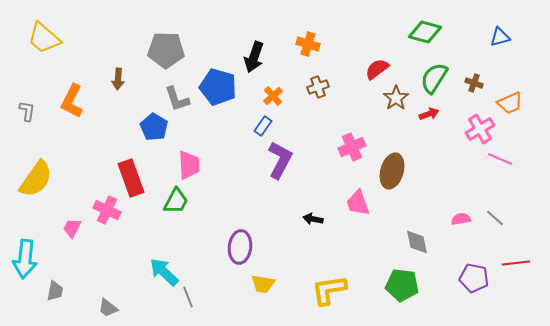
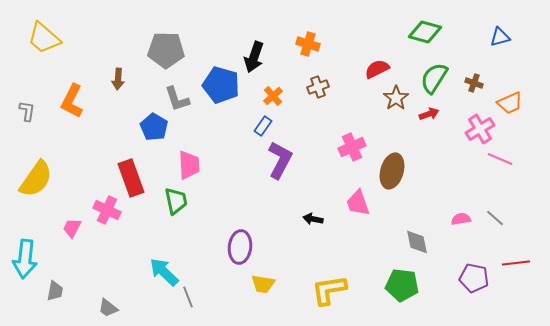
red semicircle at (377, 69): rotated 10 degrees clockwise
blue pentagon at (218, 87): moved 3 px right, 2 px up
green trapezoid at (176, 201): rotated 40 degrees counterclockwise
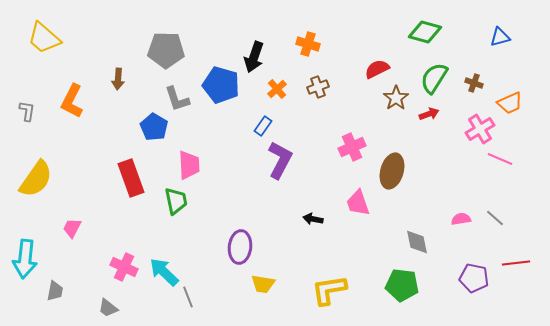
orange cross at (273, 96): moved 4 px right, 7 px up
pink cross at (107, 210): moved 17 px right, 57 px down
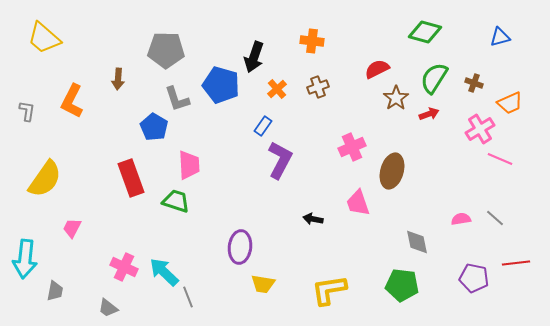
orange cross at (308, 44): moved 4 px right, 3 px up; rotated 10 degrees counterclockwise
yellow semicircle at (36, 179): moved 9 px right
green trapezoid at (176, 201): rotated 60 degrees counterclockwise
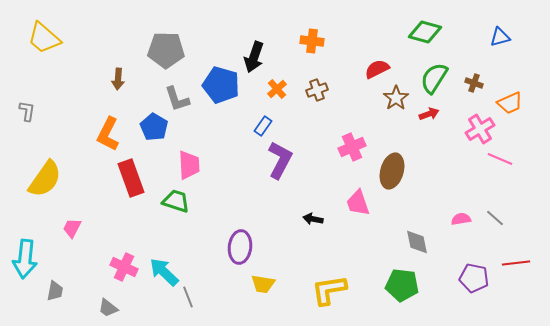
brown cross at (318, 87): moved 1 px left, 3 px down
orange L-shape at (72, 101): moved 36 px right, 33 px down
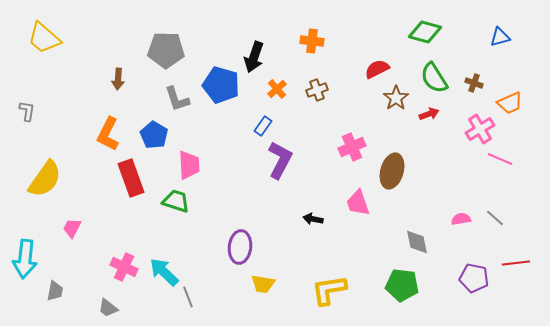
green semicircle at (434, 78): rotated 64 degrees counterclockwise
blue pentagon at (154, 127): moved 8 px down
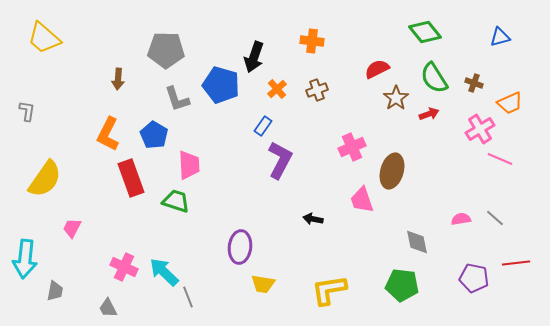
green diamond at (425, 32): rotated 36 degrees clockwise
pink trapezoid at (358, 203): moved 4 px right, 3 px up
gray trapezoid at (108, 308): rotated 25 degrees clockwise
